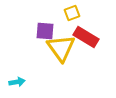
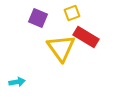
purple square: moved 7 px left, 13 px up; rotated 18 degrees clockwise
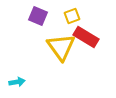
yellow square: moved 3 px down
purple square: moved 2 px up
yellow triangle: moved 1 px up
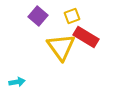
purple square: rotated 18 degrees clockwise
